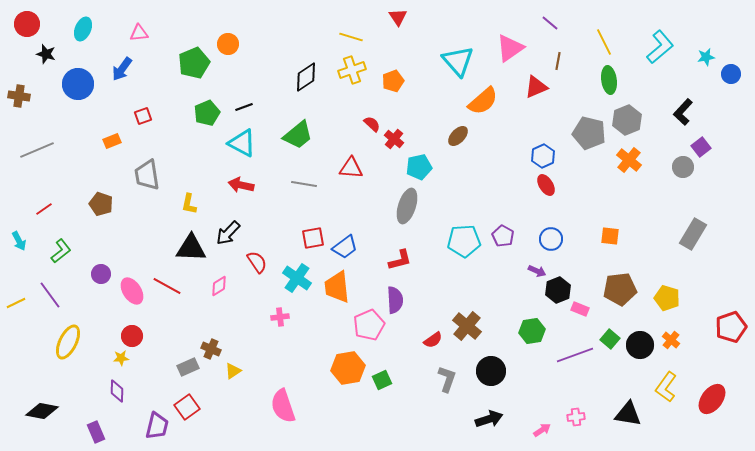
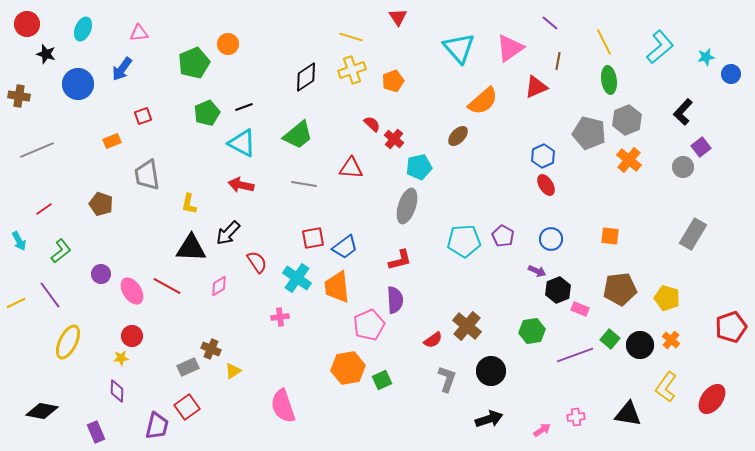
cyan triangle at (458, 61): moved 1 px right, 13 px up
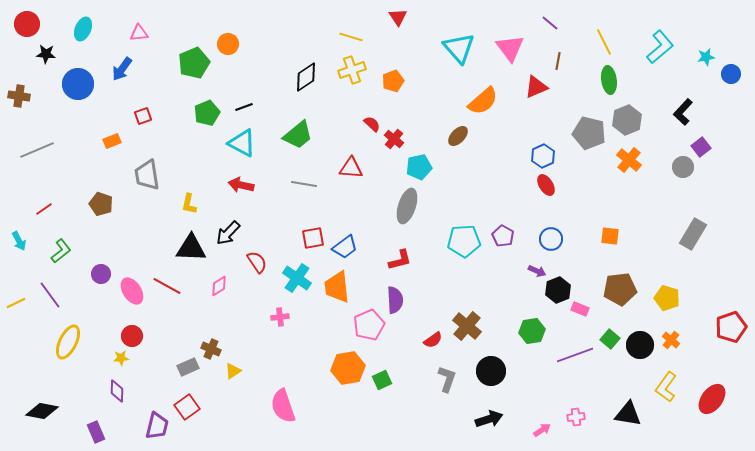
pink triangle at (510, 48): rotated 32 degrees counterclockwise
black star at (46, 54): rotated 12 degrees counterclockwise
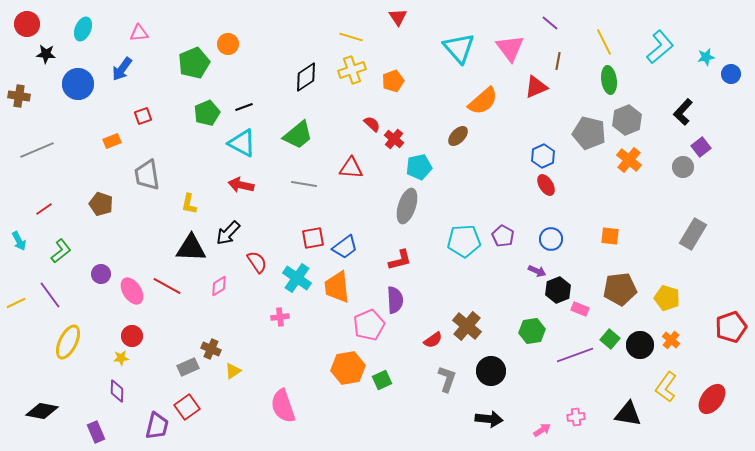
black arrow at (489, 419): rotated 24 degrees clockwise
